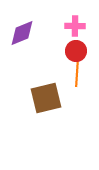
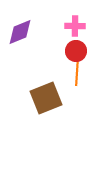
purple diamond: moved 2 px left, 1 px up
orange line: moved 1 px up
brown square: rotated 8 degrees counterclockwise
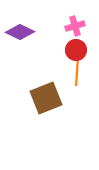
pink cross: rotated 18 degrees counterclockwise
purple diamond: rotated 48 degrees clockwise
red circle: moved 1 px up
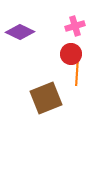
red circle: moved 5 px left, 4 px down
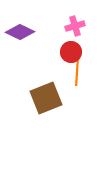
red circle: moved 2 px up
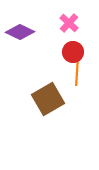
pink cross: moved 6 px left, 3 px up; rotated 30 degrees counterclockwise
red circle: moved 2 px right
brown square: moved 2 px right, 1 px down; rotated 8 degrees counterclockwise
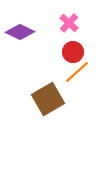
orange line: rotated 44 degrees clockwise
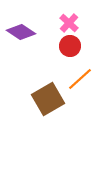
purple diamond: moved 1 px right; rotated 8 degrees clockwise
red circle: moved 3 px left, 6 px up
orange line: moved 3 px right, 7 px down
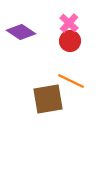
red circle: moved 5 px up
orange line: moved 9 px left, 2 px down; rotated 68 degrees clockwise
brown square: rotated 20 degrees clockwise
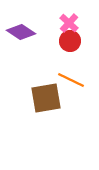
orange line: moved 1 px up
brown square: moved 2 px left, 1 px up
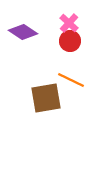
purple diamond: moved 2 px right
